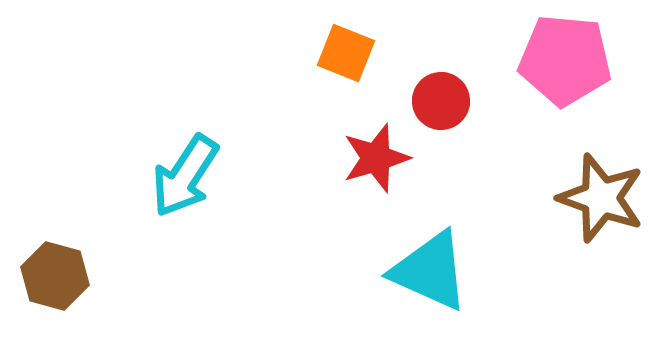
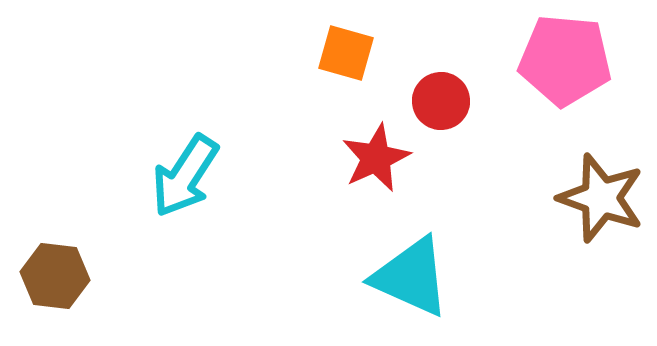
orange square: rotated 6 degrees counterclockwise
red star: rotated 8 degrees counterclockwise
cyan triangle: moved 19 px left, 6 px down
brown hexagon: rotated 8 degrees counterclockwise
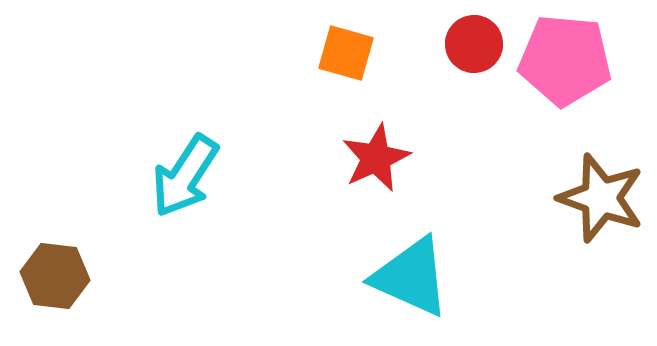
red circle: moved 33 px right, 57 px up
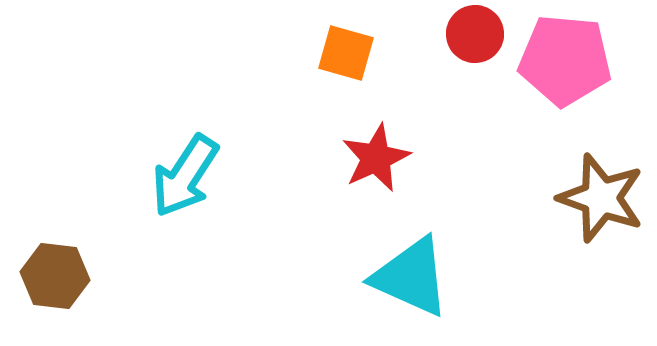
red circle: moved 1 px right, 10 px up
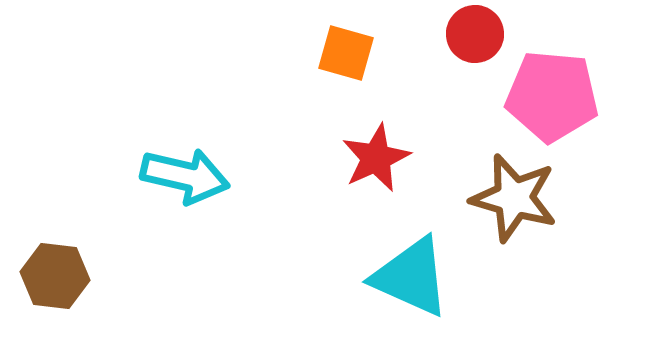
pink pentagon: moved 13 px left, 36 px down
cyan arrow: rotated 110 degrees counterclockwise
brown star: moved 87 px left; rotated 4 degrees counterclockwise
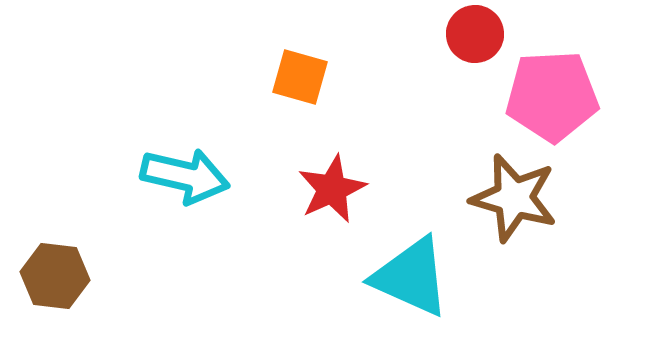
orange square: moved 46 px left, 24 px down
pink pentagon: rotated 8 degrees counterclockwise
red star: moved 44 px left, 31 px down
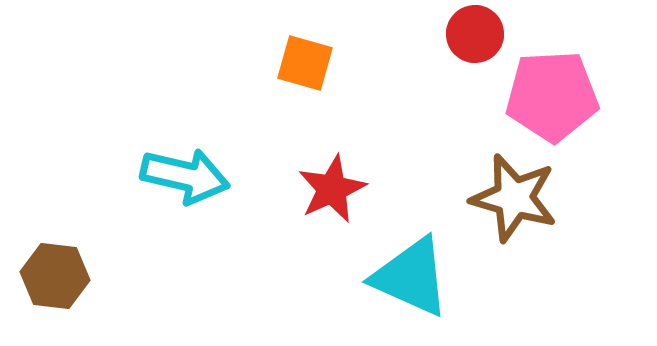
orange square: moved 5 px right, 14 px up
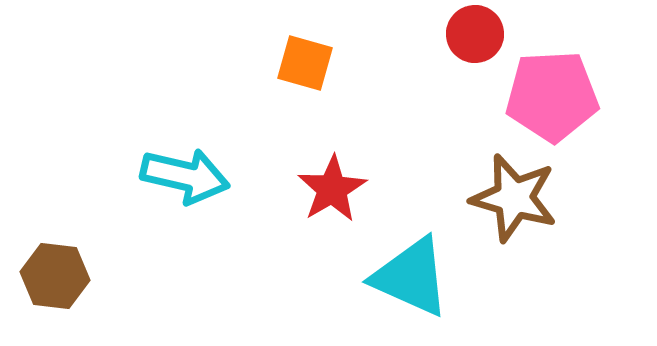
red star: rotated 6 degrees counterclockwise
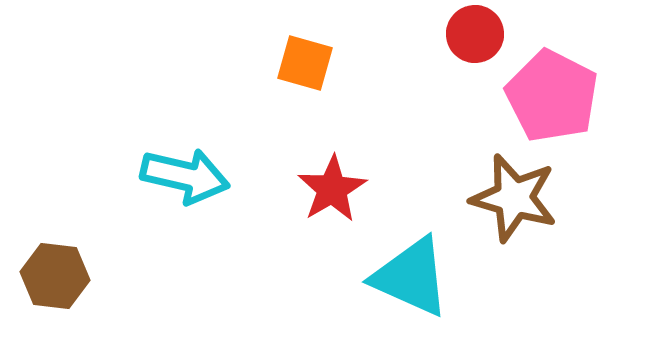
pink pentagon: rotated 30 degrees clockwise
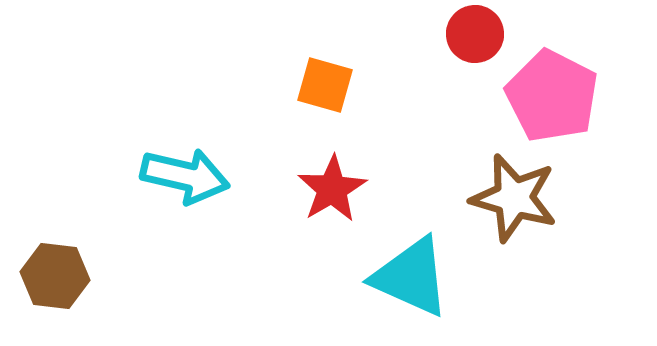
orange square: moved 20 px right, 22 px down
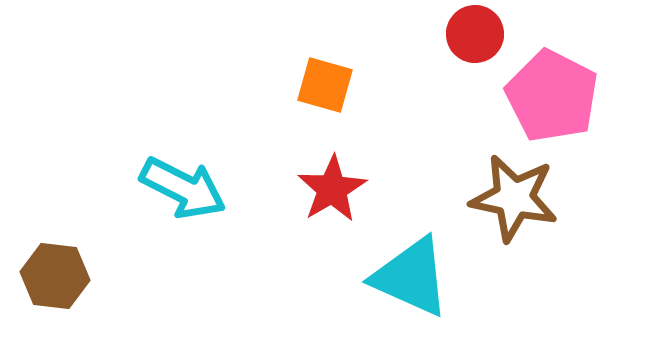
cyan arrow: moved 2 px left, 12 px down; rotated 14 degrees clockwise
brown star: rotated 4 degrees counterclockwise
